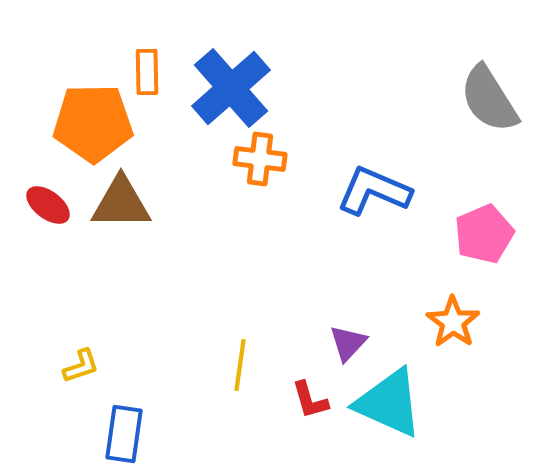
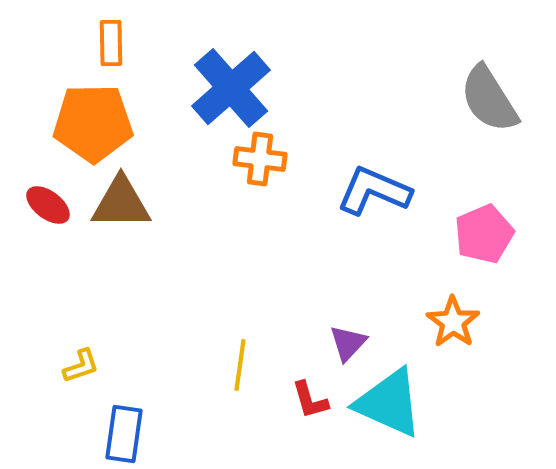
orange rectangle: moved 36 px left, 29 px up
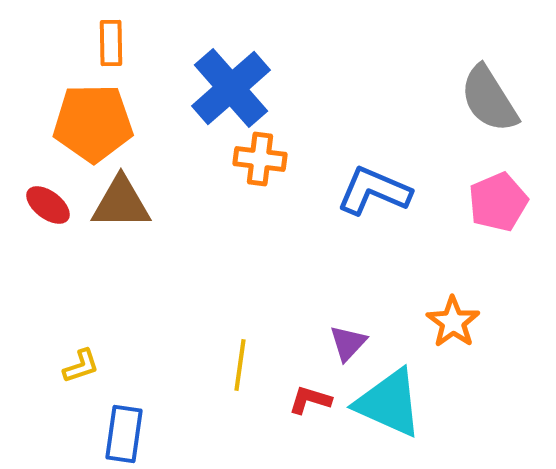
pink pentagon: moved 14 px right, 32 px up
red L-shape: rotated 123 degrees clockwise
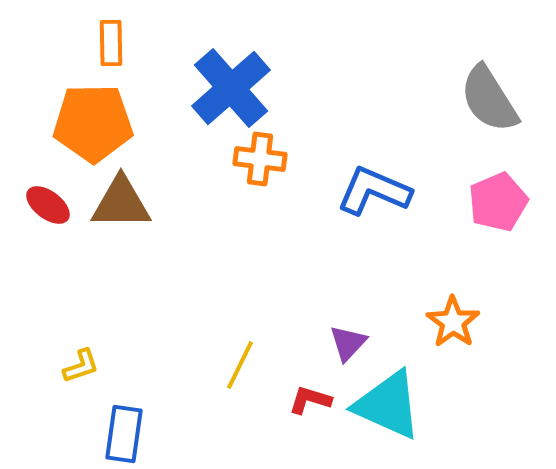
yellow line: rotated 18 degrees clockwise
cyan triangle: moved 1 px left, 2 px down
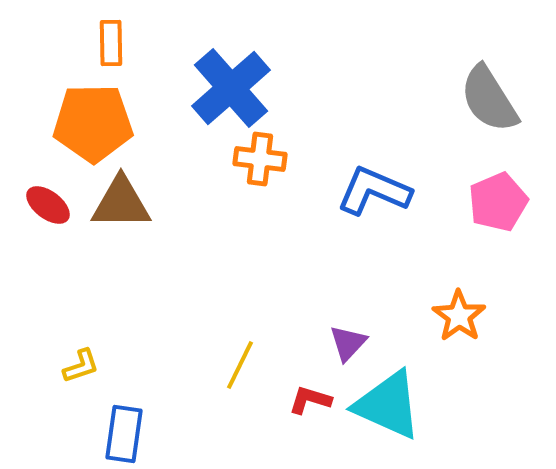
orange star: moved 6 px right, 6 px up
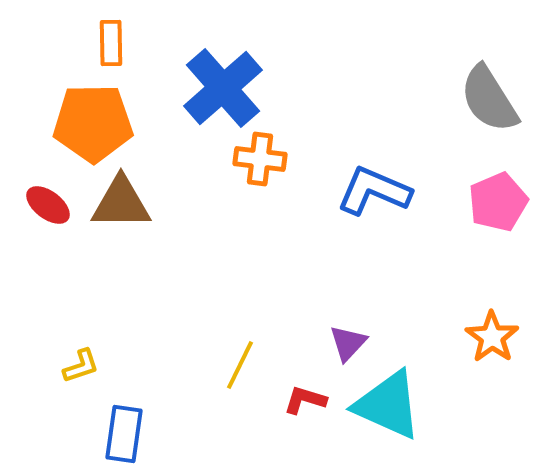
blue cross: moved 8 px left
orange star: moved 33 px right, 21 px down
red L-shape: moved 5 px left
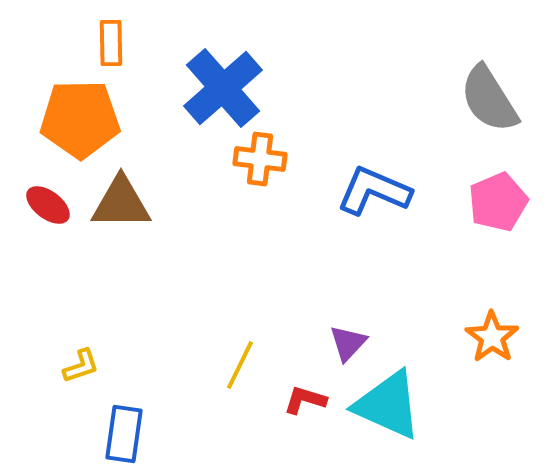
orange pentagon: moved 13 px left, 4 px up
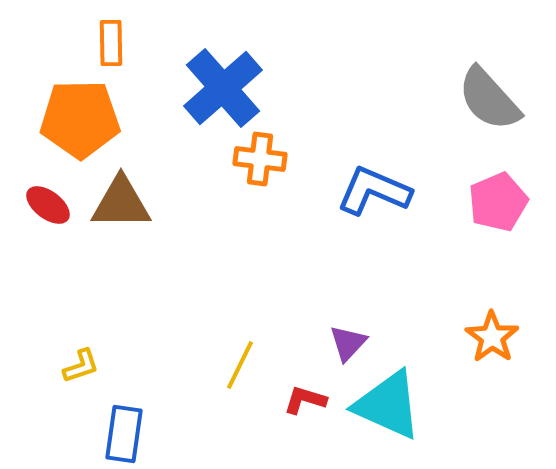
gray semicircle: rotated 10 degrees counterclockwise
